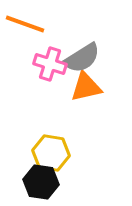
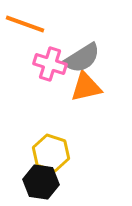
yellow hexagon: rotated 9 degrees clockwise
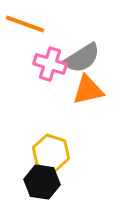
orange triangle: moved 2 px right, 3 px down
black hexagon: moved 1 px right
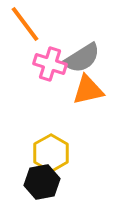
orange line: rotated 33 degrees clockwise
yellow hexagon: rotated 12 degrees clockwise
black hexagon: rotated 20 degrees counterclockwise
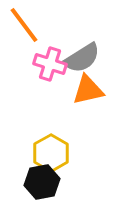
orange line: moved 1 px left, 1 px down
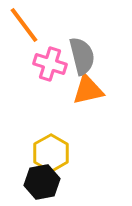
gray semicircle: moved 2 px up; rotated 72 degrees counterclockwise
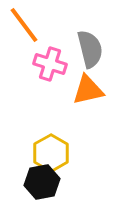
gray semicircle: moved 8 px right, 7 px up
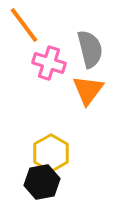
pink cross: moved 1 px left, 1 px up
orange triangle: rotated 40 degrees counterclockwise
